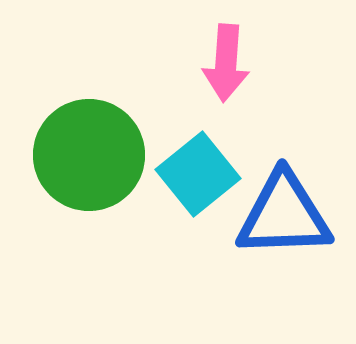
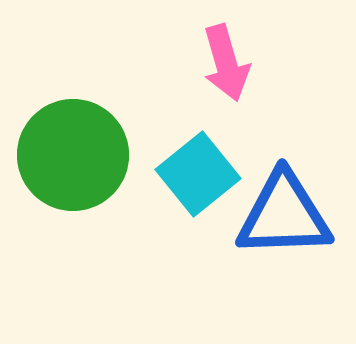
pink arrow: rotated 20 degrees counterclockwise
green circle: moved 16 px left
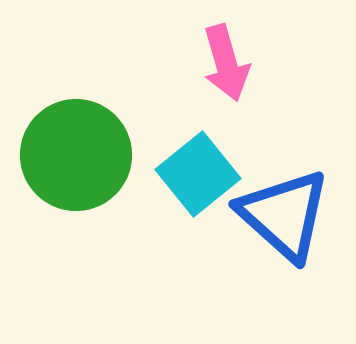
green circle: moved 3 px right
blue triangle: rotated 44 degrees clockwise
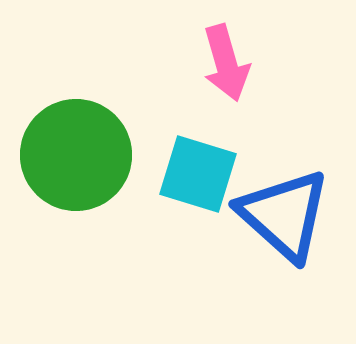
cyan square: rotated 34 degrees counterclockwise
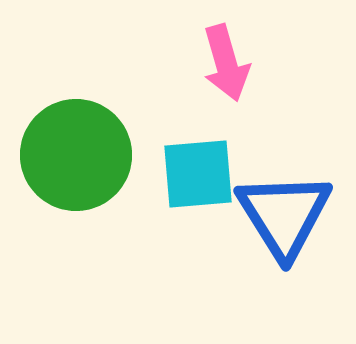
cyan square: rotated 22 degrees counterclockwise
blue triangle: rotated 16 degrees clockwise
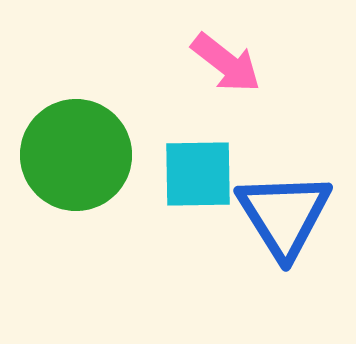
pink arrow: rotated 36 degrees counterclockwise
cyan square: rotated 4 degrees clockwise
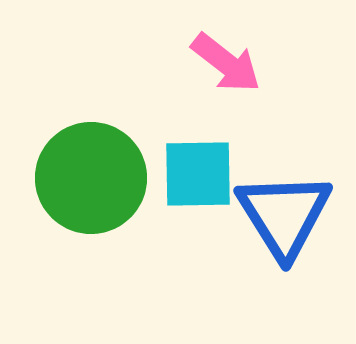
green circle: moved 15 px right, 23 px down
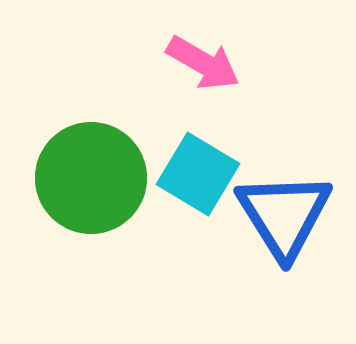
pink arrow: moved 23 px left; rotated 8 degrees counterclockwise
cyan square: rotated 32 degrees clockwise
